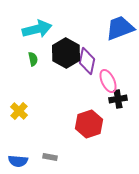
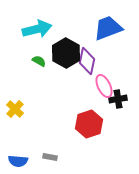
blue trapezoid: moved 12 px left
green semicircle: moved 6 px right, 2 px down; rotated 48 degrees counterclockwise
pink ellipse: moved 4 px left, 5 px down
yellow cross: moved 4 px left, 2 px up
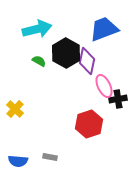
blue trapezoid: moved 4 px left, 1 px down
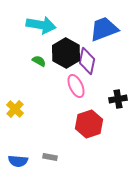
cyan arrow: moved 4 px right, 4 px up; rotated 24 degrees clockwise
pink ellipse: moved 28 px left
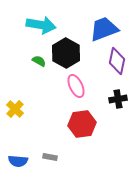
purple diamond: moved 30 px right
red hexagon: moved 7 px left; rotated 12 degrees clockwise
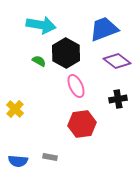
purple diamond: rotated 64 degrees counterclockwise
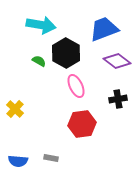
gray rectangle: moved 1 px right, 1 px down
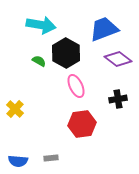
purple diamond: moved 1 px right, 2 px up
gray rectangle: rotated 16 degrees counterclockwise
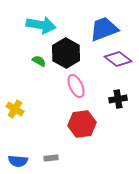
yellow cross: rotated 12 degrees counterclockwise
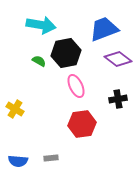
black hexagon: rotated 20 degrees clockwise
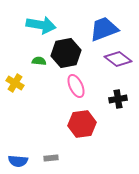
green semicircle: rotated 24 degrees counterclockwise
yellow cross: moved 26 px up
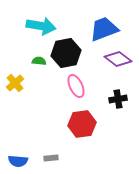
cyan arrow: moved 1 px down
yellow cross: rotated 18 degrees clockwise
